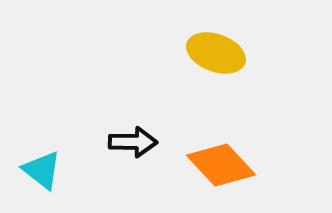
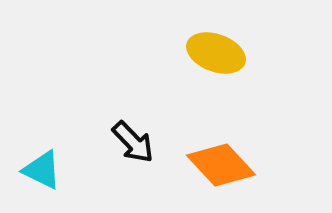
black arrow: rotated 45 degrees clockwise
cyan triangle: rotated 12 degrees counterclockwise
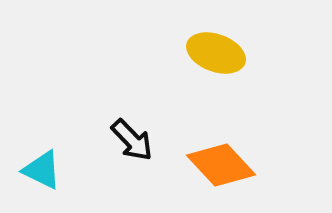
black arrow: moved 1 px left, 2 px up
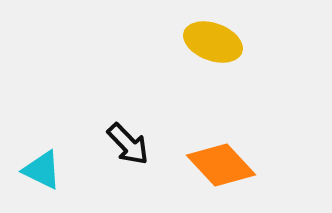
yellow ellipse: moved 3 px left, 11 px up
black arrow: moved 4 px left, 4 px down
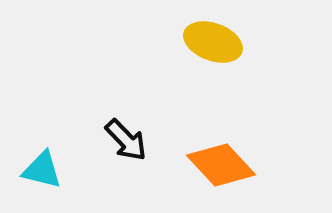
black arrow: moved 2 px left, 4 px up
cyan triangle: rotated 12 degrees counterclockwise
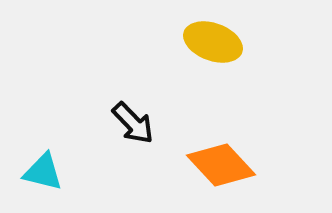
black arrow: moved 7 px right, 17 px up
cyan triangle: moved 1 px right, 2 px down
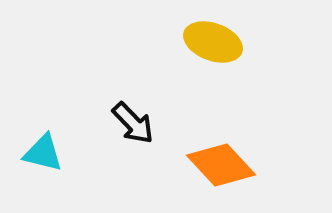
cyan triangle: moved 19 px up
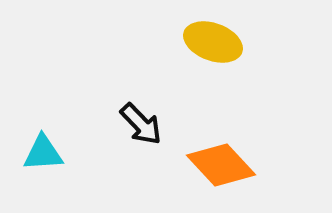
black arrow: moved 8 px right, 1 px down
cyan triangle: rotated 18 degrees counterclockwise
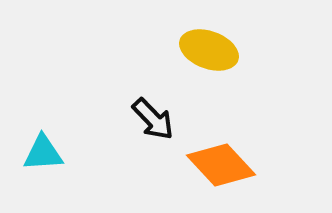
yellow ellipse: moved 4 px left, 8 px down
black arrow: moved 12 px right, 5 px up
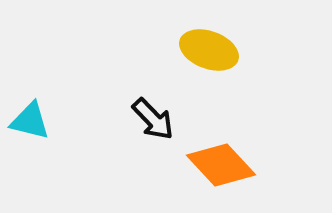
cyan triangle: moved 13 px left, 32 px up; rotated 18 degrees clockwise
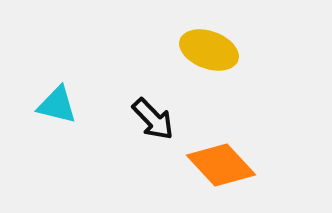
cyan triangle: moved 27 px right, 16 px up
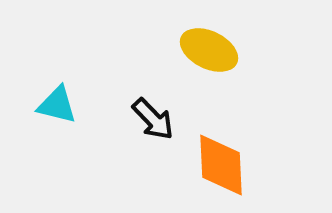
yellow ellipse: rotated 6 degrees clockwise
orange diamond: rotated 40 degrees clockwise
